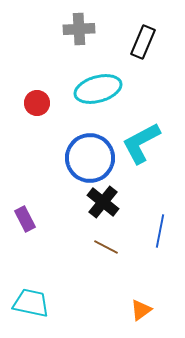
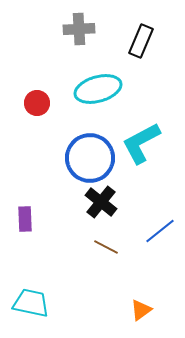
black rectangle: moved 2 px left, 1 px up
black cross: moved 2 px left
purple rectangle: rotated 25 degrees clockwise
blue line: rotated 40 degrees clockwise
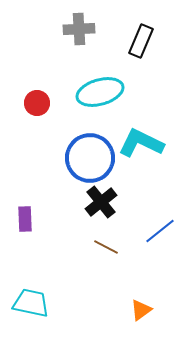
cyan ellipse: moved 2 px right, 3 px down
cyan L-shape: rotated 54 degrees clockwise
black cross: rotated 12 degrees clockwise
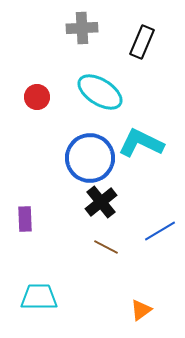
gray cross: moved 3 px right, 1 px up
black rectangle: moved 1 px right, 1 px down
cyan ellipse: rotated 48 degrees clockwise
red circle: moved 6 px up
blue line: rotated 8 degrees clockwise
cyan trapezoid: moved 8 px right, 6 px up; rotated 12 degrees counterclockwise
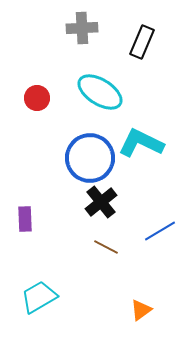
red circle: moved 1 px down
cyan trapezoid: rotated 30 degrees counterclockwise
